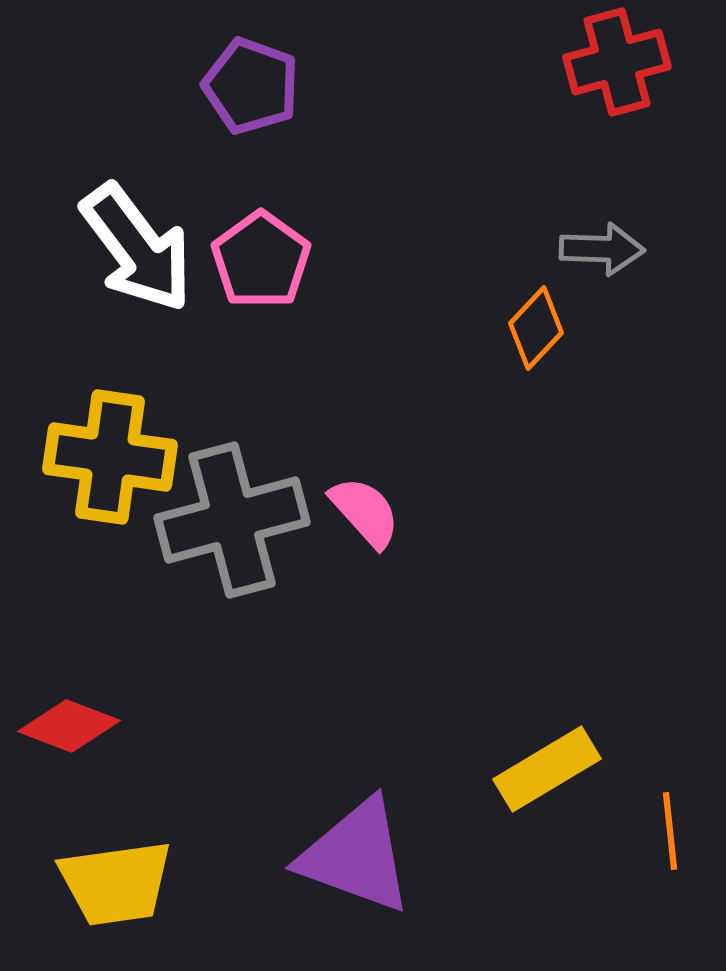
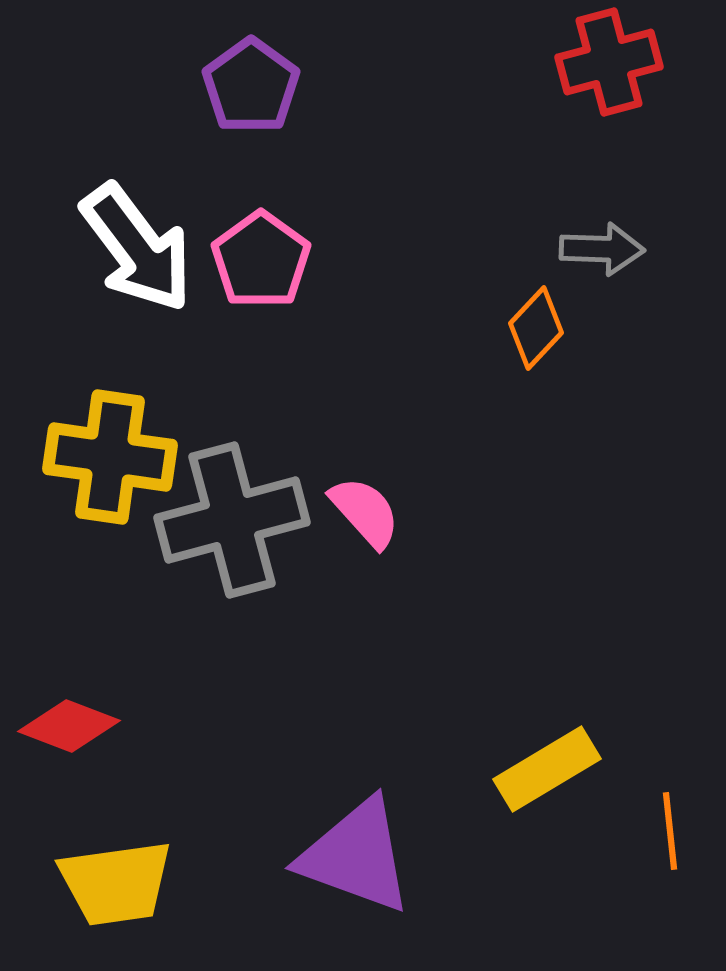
red cross: moved 8 px left
purple pentagon: rotated 16 degrees clockwise
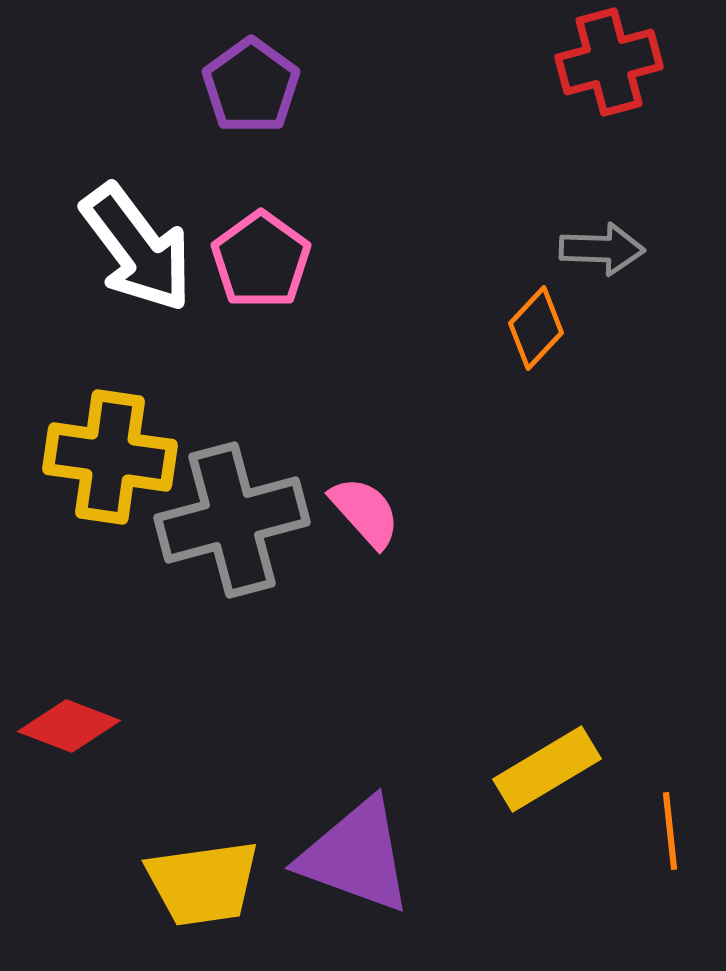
yellow trapezoid: moved 87 px right
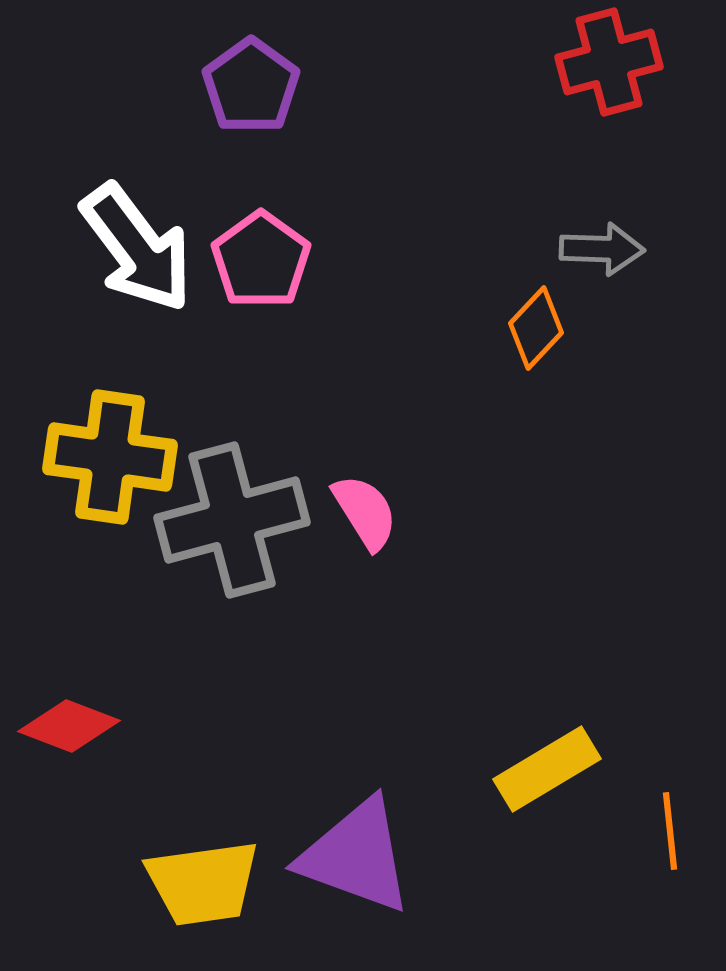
pink semicircle: rotated 10 degrees clockwise
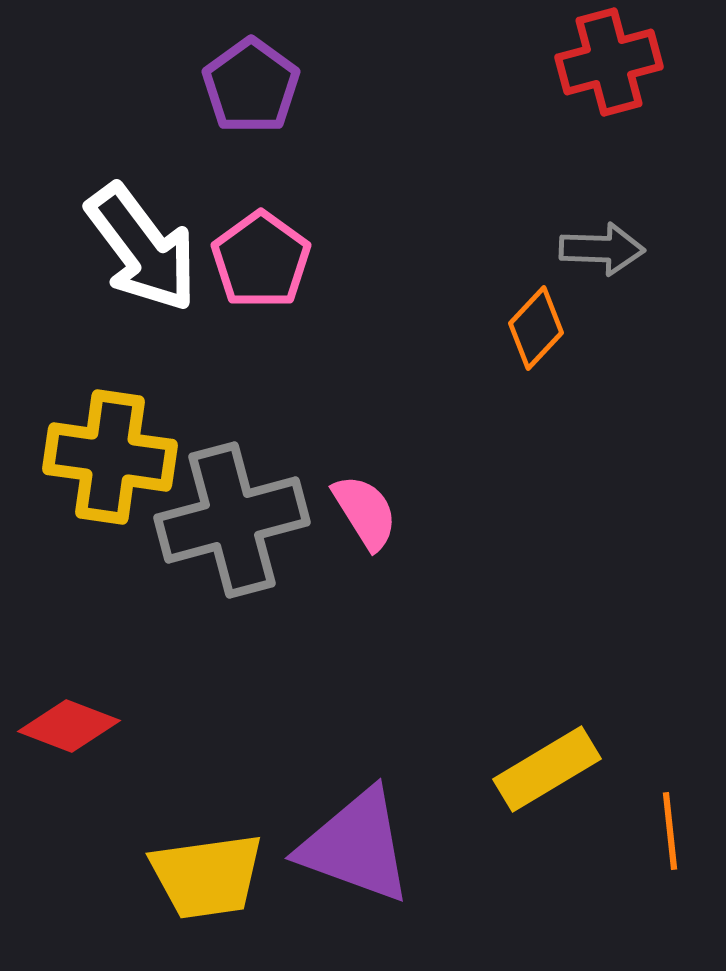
white arrow: moved 5 px right
purple triangle: moved 10 px up
yellow trapezoid: moved 4 px right, 7 px up
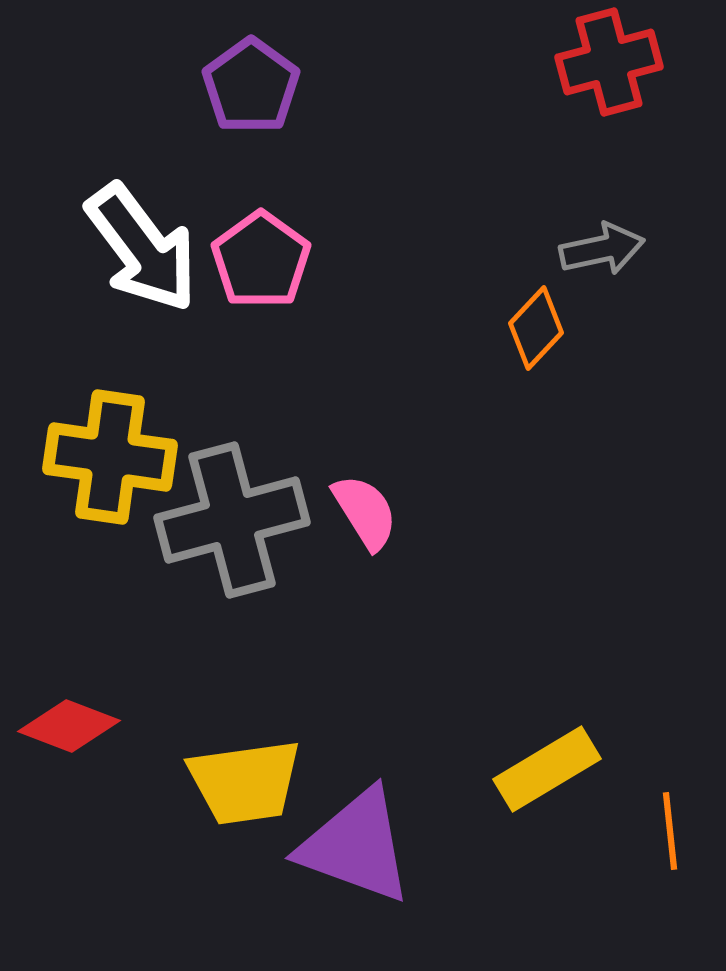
gray arrow: rotated 14 degrees counterclockwise
yellow trapezoid: moved 38 px right, 94 px up
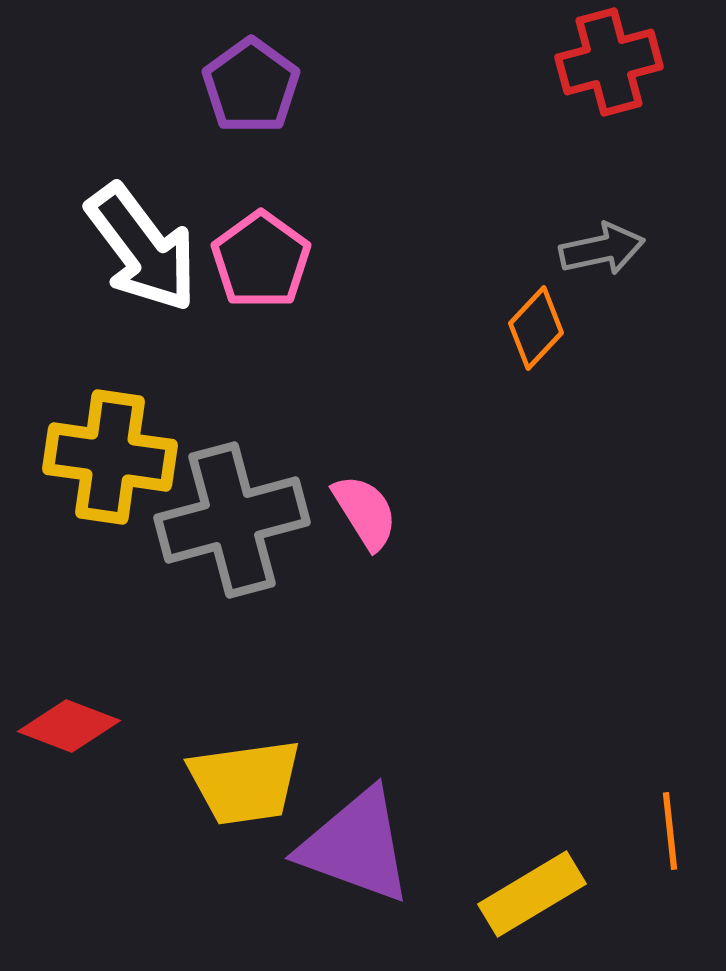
yellow rectangle: moved 15 px left, 125 px down
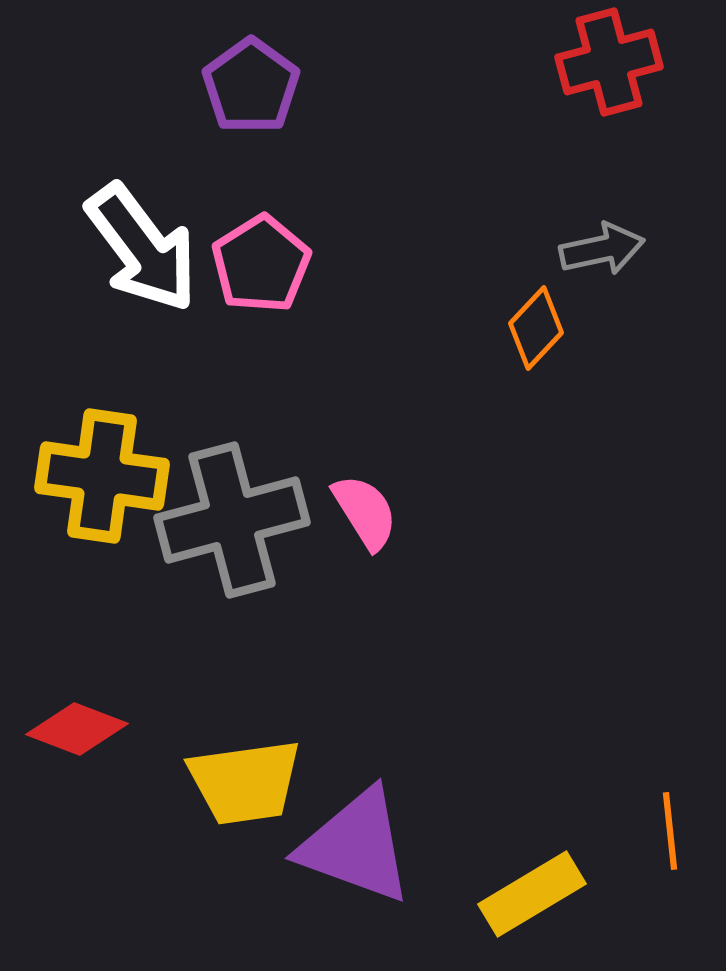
pink pentagon: moved 4 px down; rotated 4 degrees clockwise
yellow cross: moved 8 px left, 19 px down
red diamond: moved 8 px right, 3 px down
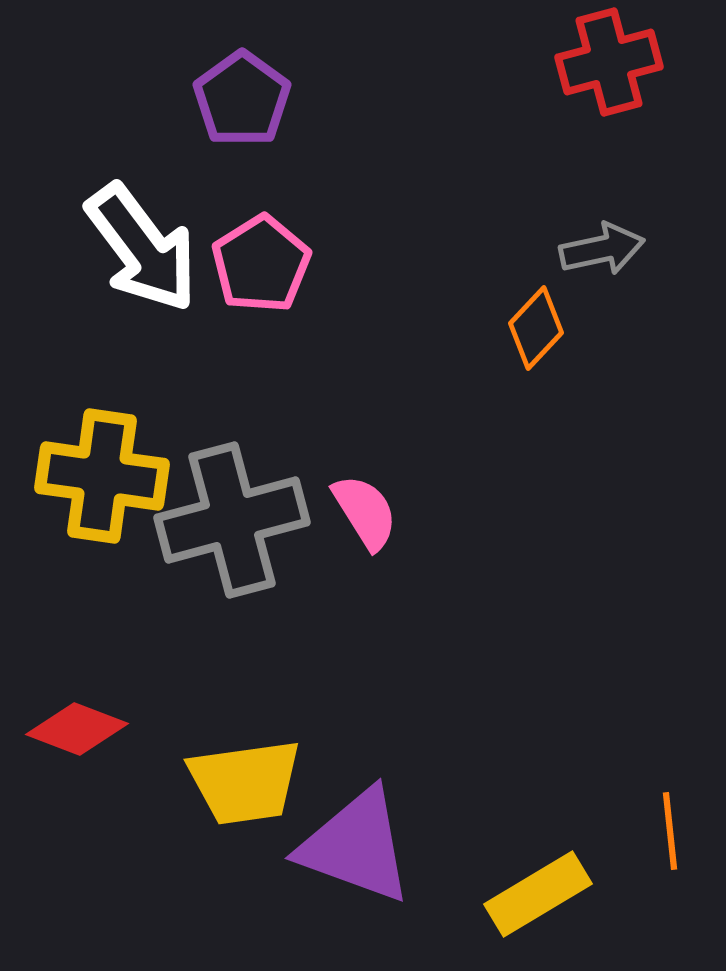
purple pentagon: moved 9 px left, 13 px down
yellow rectangle: moved 6 px right
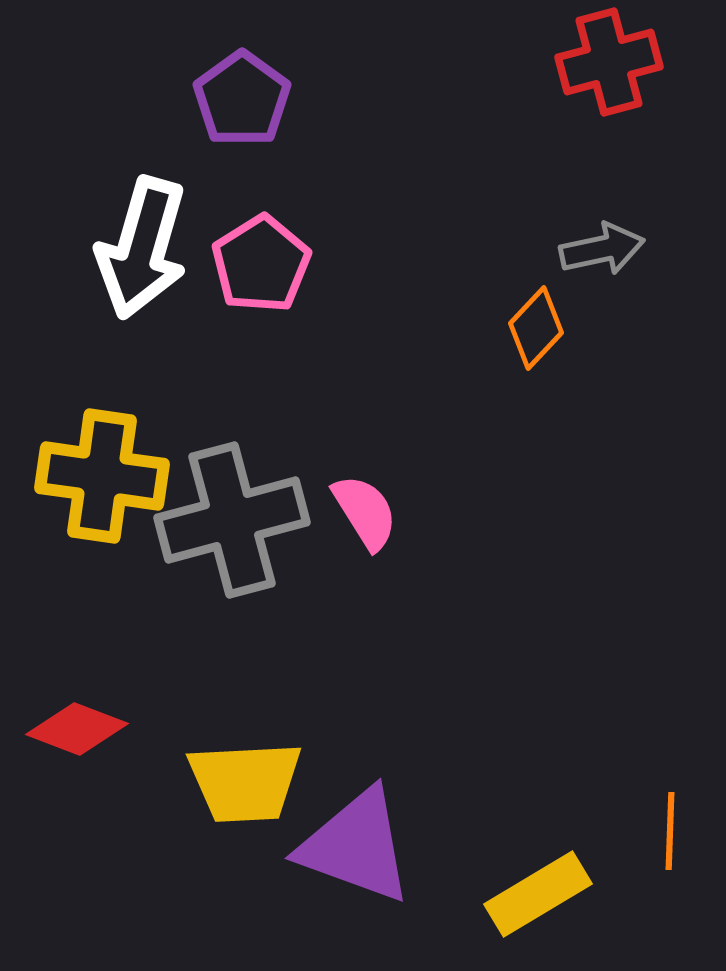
white arrow: rotated 53 degrees clockwise
yellow trapezoid: rotated 5 degrees clockwise
orange line: rotated 8 degrees clockwise
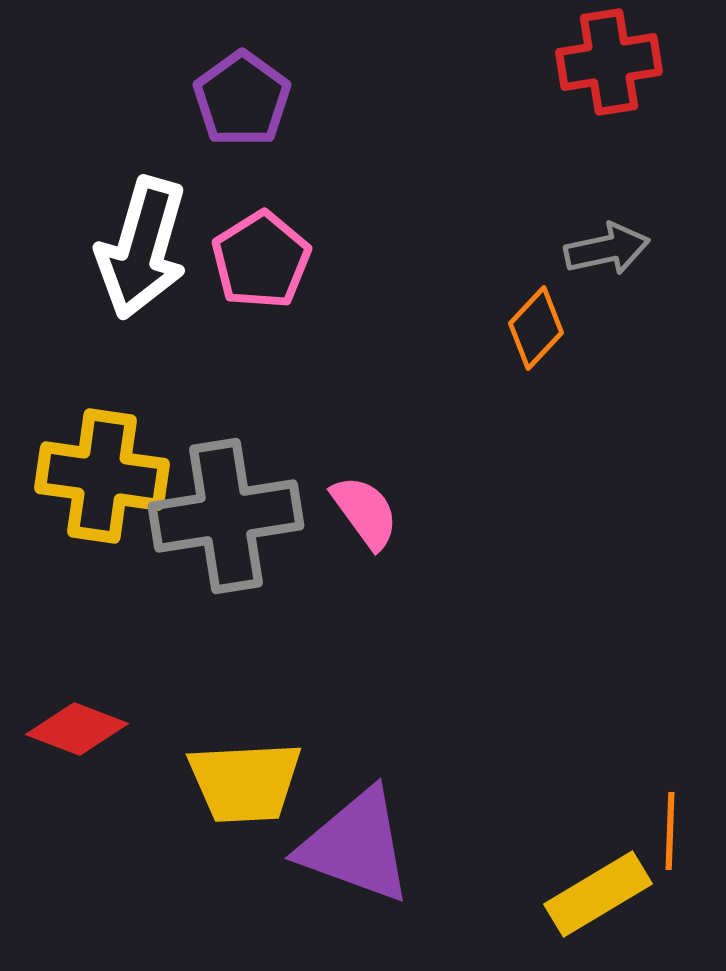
red cross: rotated 6 degrees clockwise
gray arrow: moved 5 px right
pink pentagon: moved 4 px up
pink semicircle: rotated 4 degrees counterclockwise
gray cross: moved 6 px left, 4 px up; rotated 6 degrees clockwise
yellow rectangle: moved 60 px right
